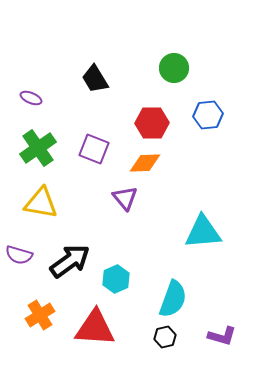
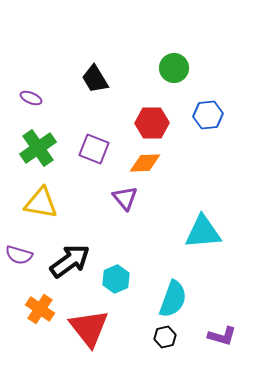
orange cross: moved 6 px up; rotated 24 degrees counterclockwise
red triangle: moved 6 px left; rotated 48 degrees clockwise
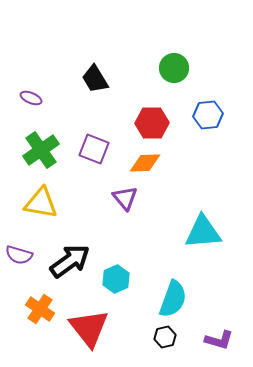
green cross: moved 3 px right, 2 px down
purple L-shape: moved 3 px left, 4 px down
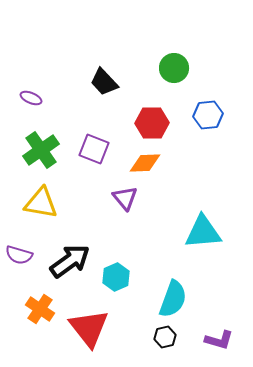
black trapezoid: moved 9 px right, 3 px down; rotated 12 degrees counterclockwise
cyan hexagon: moved 2 px up
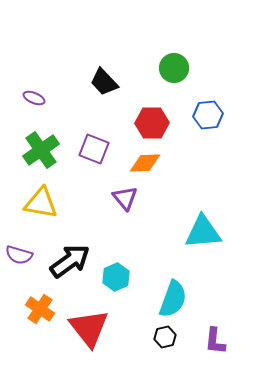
purple ellipse: moved 3 px right
purple L-shape: moved 4 px left, 1 px down; rotated 80 degrees clockwise
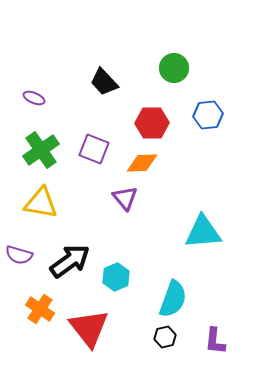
orange diamond: moved 3 px left
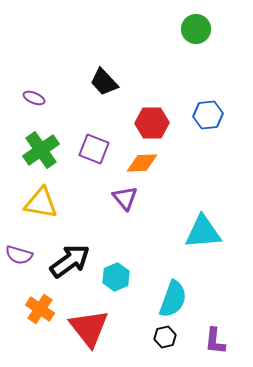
green circle: moved 22 px right, 39 px up
